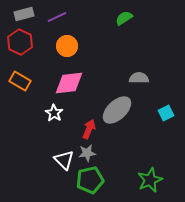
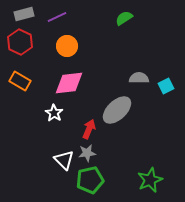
cyan square: moved 27 px up
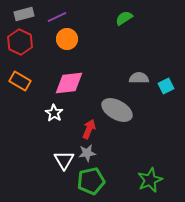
orange circle: moved 7 px up
gray ellipse: rotated 72 degrees clockwise
white triangle: rotated 15 degrees clockwise
green pentagon: moved 1 px right, 1 px down
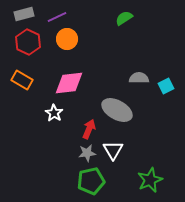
red hexagon: moved 8 px right
orange rectangle: moved 2 px right, 1 px up
white triangle: moved 49 px right, 10 px up
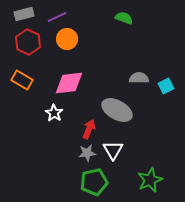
green semicircle: rotated 54 degrees clockwise
green pentagon: moved 3 px right, 1 px down
